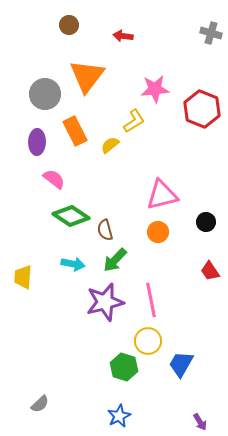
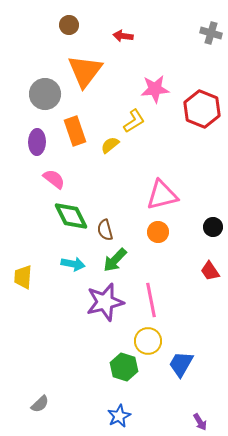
orange triangle: moved 2 px left, 5 px up
orange rectangle: rotated 8 degrees clockwise
green diamond: rotated 30 degrees clockwise
black circle: moved 7 px right, 5 px down
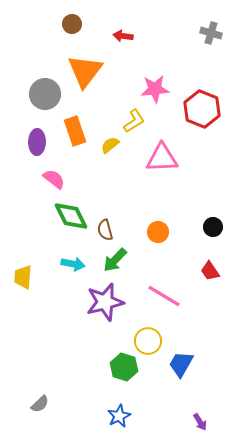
brown circle: moved 3 px right, 1 px up
pink triangle: moved 37 px up; rotated 12 degrees clockwise
pink line: moved 13 px right, 4 px up; rotated 48 degrees counterclockwise
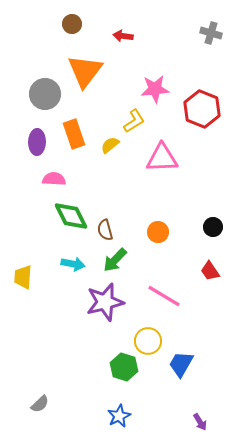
orange rectangle: moved 1 px left, 3 px down
pink semicircle: rotated 35 degrees counterclockwise
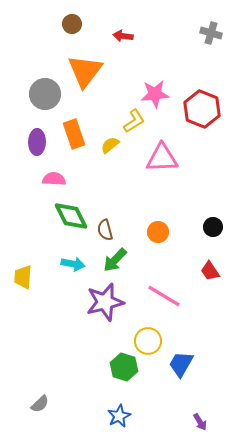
pink star: moved 5 px down
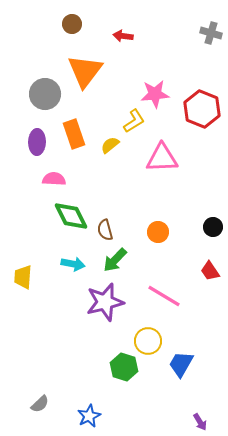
blue star: moved 30 px left
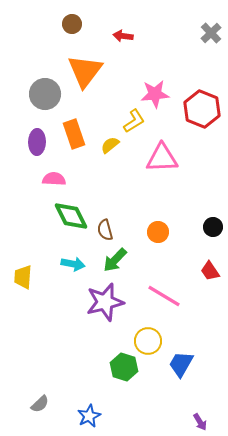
gray cross: rotated 30 degrees clockwise
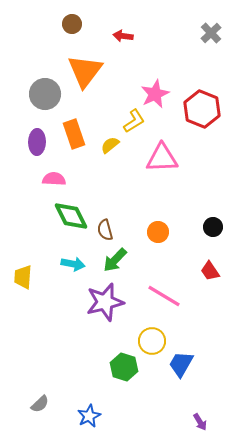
pink star: rotated 20 degrees counterclockwise
yellow circle: moved 4 px right
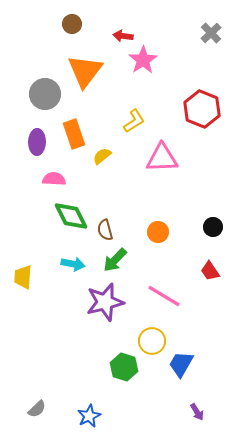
pink star: moved 12 px left, 34 px up; rotated 8 degrees counterclockwise
yellow semicircle: moved 8 px left, 11 px down
gray semicircle: moved 3 px left, 5 px down
purple arrow: moved 3 px left, 10 px up
